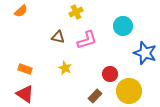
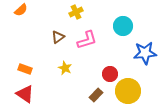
orange semicircle: moved 1 px up
brown triangle: rotated 48 degrees counterclockwise
blue star: rotated 25 degrees counterclockwise
yellow circle: moved 1 px left
brown rectangle: moved 1 px right, 1 px up
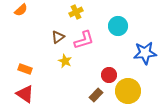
cyan circle: moved 5 px left
pink L-shape: moved 3 px left
yellow star: moved 7 px up
red circle: moved 1 px left, 1 px down
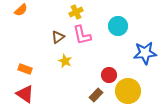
pink L-shape: moved 2 px left, 5 px up; rotated 95 degrees clockwise
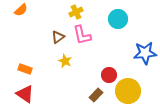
cyan circle: moved 7 px up
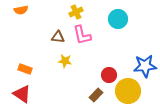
orange semicircle: rotated 32 degrees clockwise
brown triangle: rotated 40 degrees clockwise
blue star: moved 13 px down
yellow star: rotated 16 degrees counterclockwise
red triangle: moved 3 px left
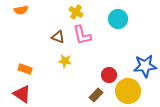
yellow cross: rotated 32 degrees counterclockwise
brown triangle: rotated 16 degrees clockwise
